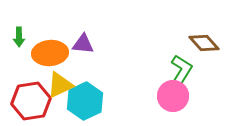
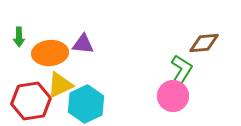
brown diamond: rotated 52 degrees counterclockwise
cyan hexagon: moved 1 px right, 3 px down
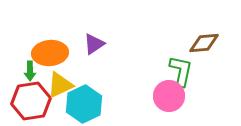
green arrow: moved 11 px right, 34 px down
purple triangle: moved 11 px right; rotated 40 degrees counterclockwise
green L-shape: rotated 20 degrees counterclockwise
pink circle: moved 4 px left
cyan hexagon: moved 2 px left
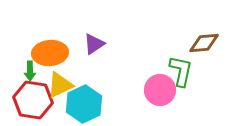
pink circle: moved 9 px left, 6 px up
red hexagon: moved 2 px right, 1 px up; rotated 18 degrees clockwise
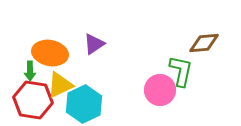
orange ellipse: rotated 16 degrees clockwise
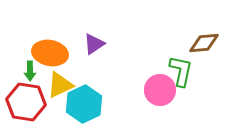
red hexagon: moved 7 px left, 2 px down
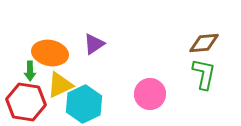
green L-shape: moved 23 px right, 3 px down
pink circle: moved 10 px left, 4 px down
